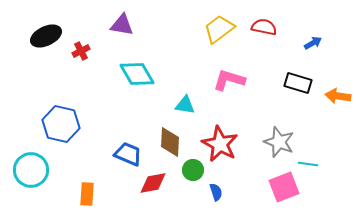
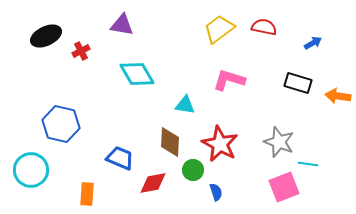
blue trapezoid: moved 8 px left, 4 px down
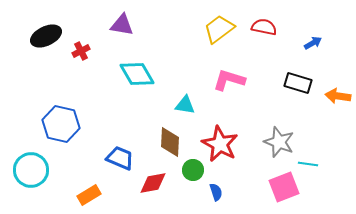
orange rectangle: moved 2 px right, 1 px down; rotated 55 degrees clockwise
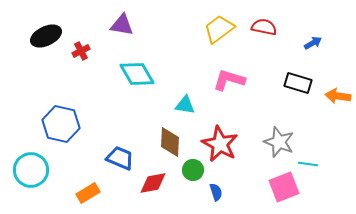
orange rectangle: moved 1 px left, 2 px up
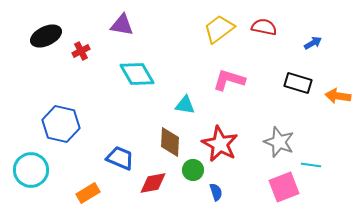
cyan line: moved 3 px right, 1 px down
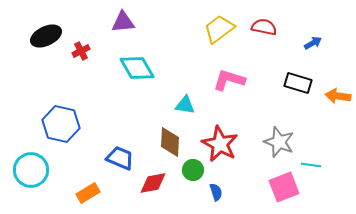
purple triangle: moved 1 px right, 3 px up; rotated 15 degrees counterclockwise
cyan diamond: moved 6 px up
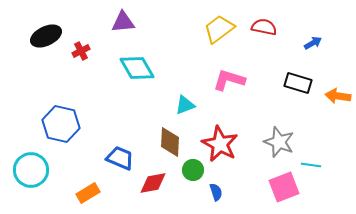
cyan triangle: rotated 30 degrees counterclockwise
